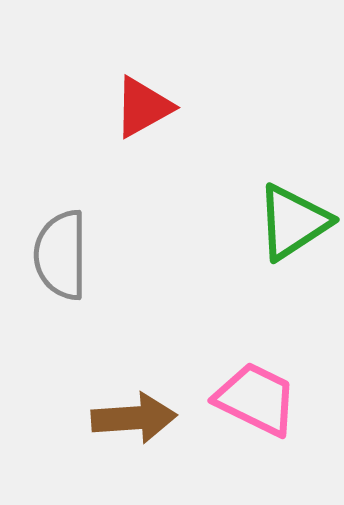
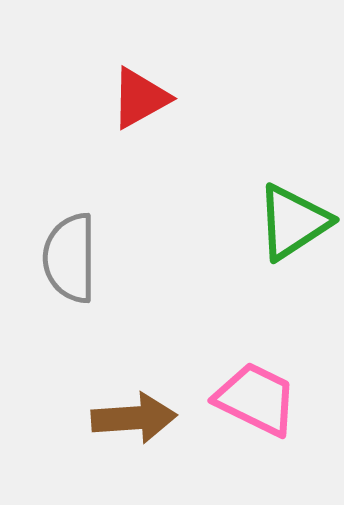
red triangle: moved 3 px left, 9 px up
gray semicircle: moved 9 px right, 3 px down
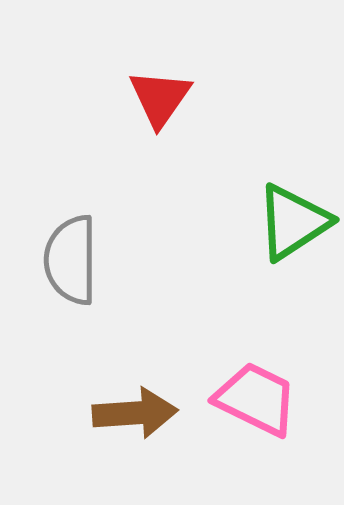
red triangle: moved 20 px right; rotated 26 degrees counterclockwise
gray semicircle: moved 1 px right, 2 px down
brown arrow: moved 1 px right, 5 px up
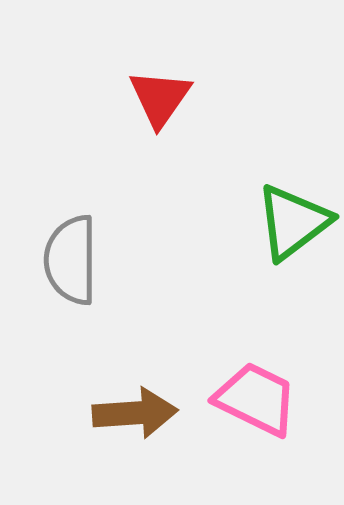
green triangle: rotated 4 degrees counterclockwise
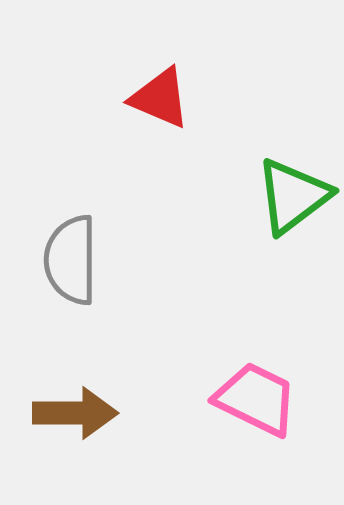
red triangle: rotated 42 degrees counterclockwise
green triangle: moved 26 px up
brown arrow: moved 60 px left; rotated 4 degrees clockwise
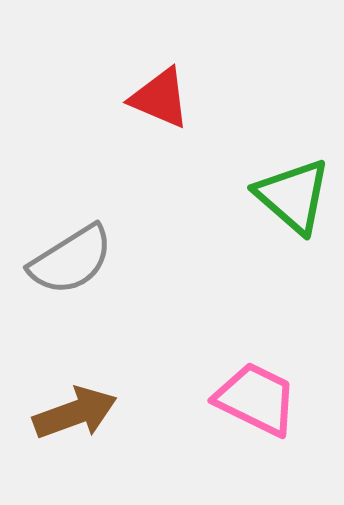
green triangle: rotated 42 degrees counterclockwise
gray semicircle: rotated 122 degrees counterclockwise
brown arrow: rotated 20 degrees counterclockwise
